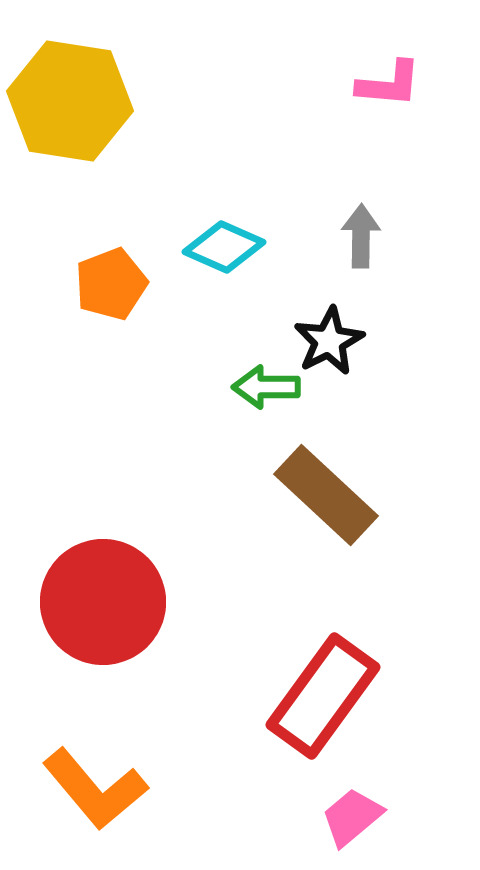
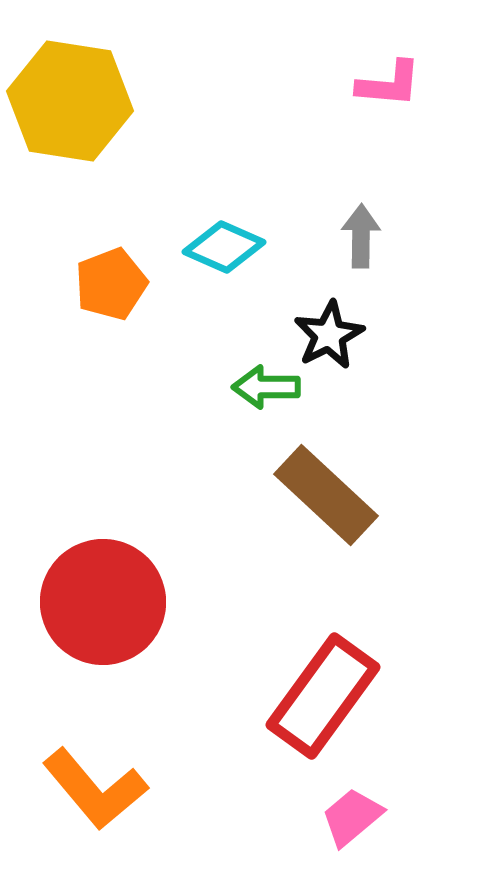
black star: moved 6 px up
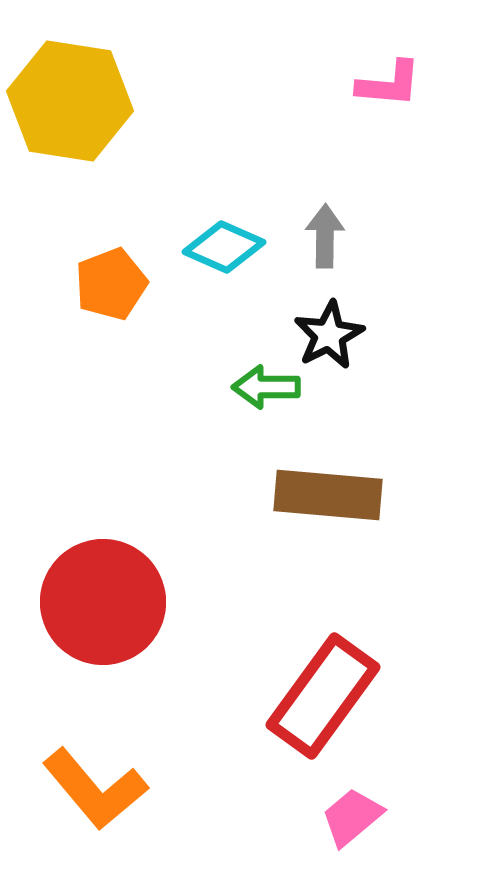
gray arrow: moved 36 px left
brown rectangle: moved 2 px right; rotated 38 degrees counterclockwise
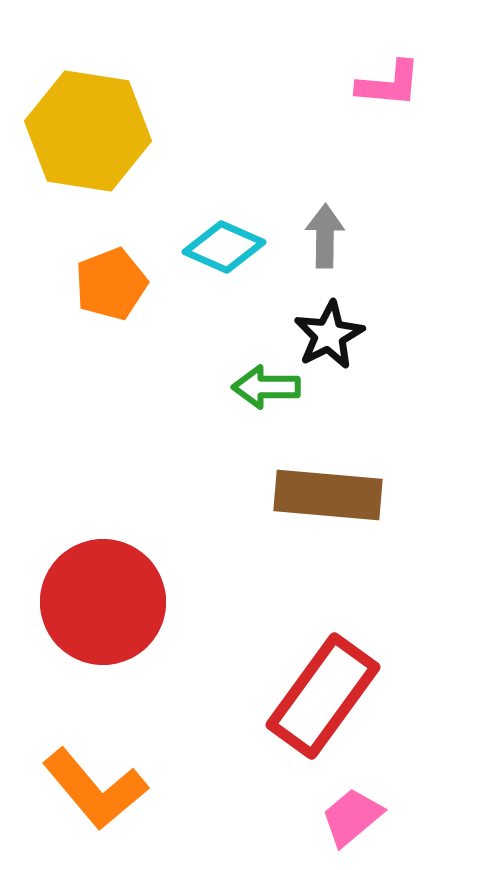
yellow hexagon: moved 18 px right, 30 px down
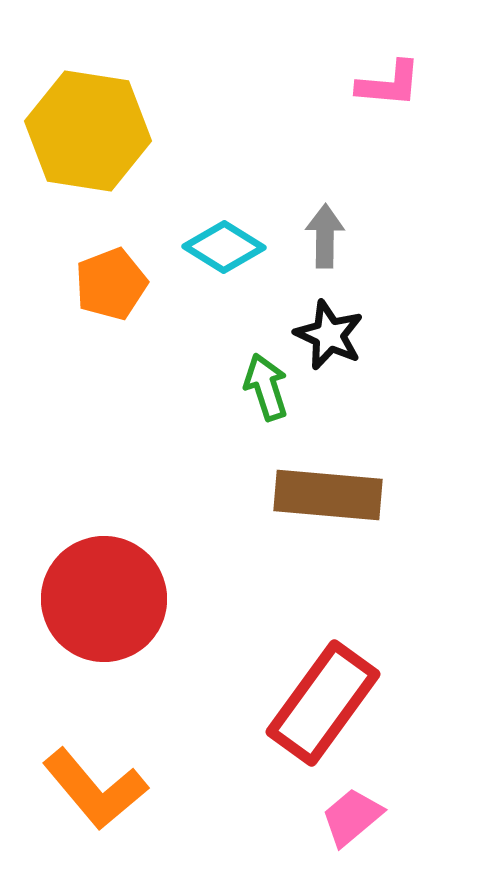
cyan diamond: rotated 8 degrees clockwise
black star: rotated 20 degrees counterclockwise
green arrow: rotated 72 degrees clockwise
red circle: moved 1 px right, 3 px up
red rectangle: moved 7 px down
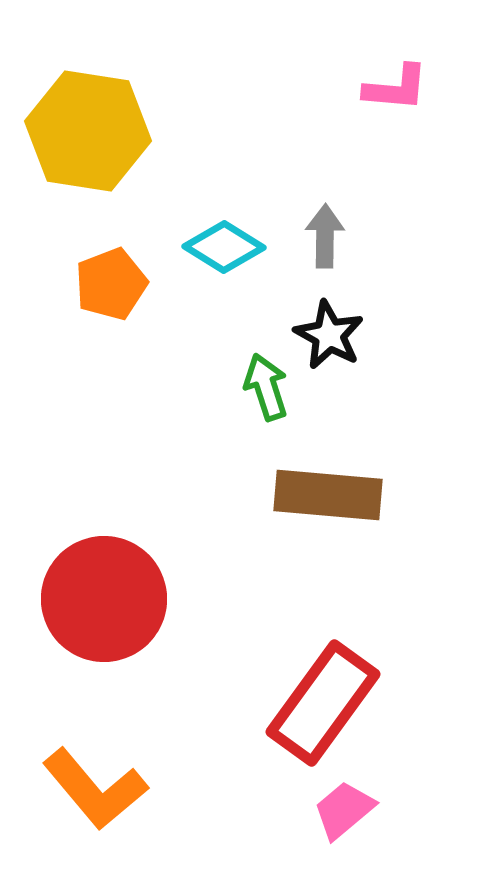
pink L-shape: moved 7 px right, 4 px down
black star: rotated 4 degrees clockwise
pink trapezoid: moved 8 px left, 7 px up
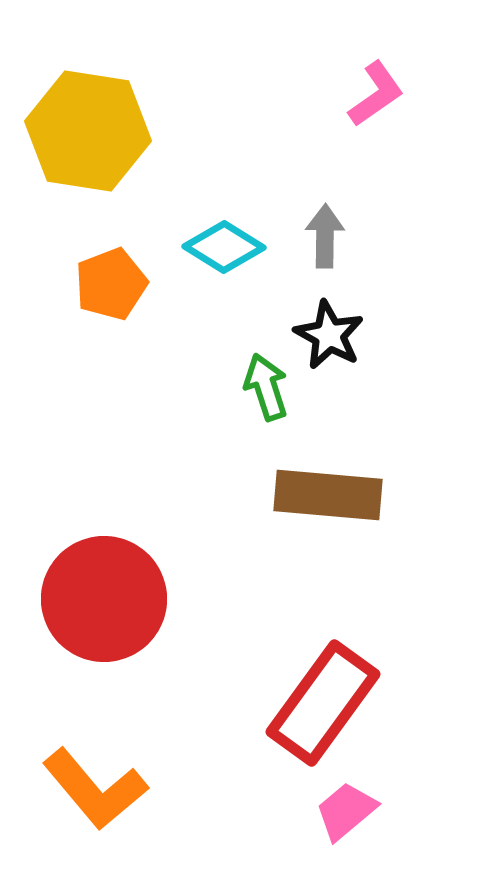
pink L-shape: moved 20 px left, 6 px down; rotated 40 degrees counterclockwise
pink trapezoid: moved 2 px right, 1 px down
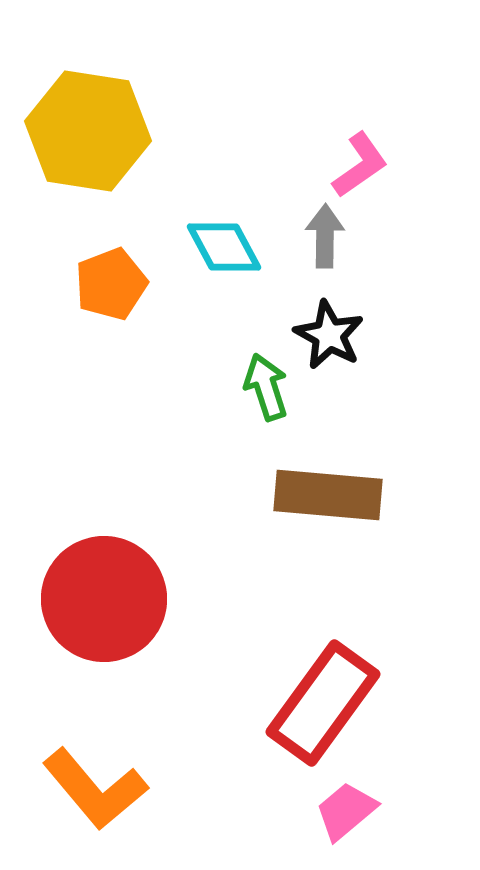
pink L-shape: moved 16 px left, 71 px down
cyan diamond: rotated 30 degrees clockwise
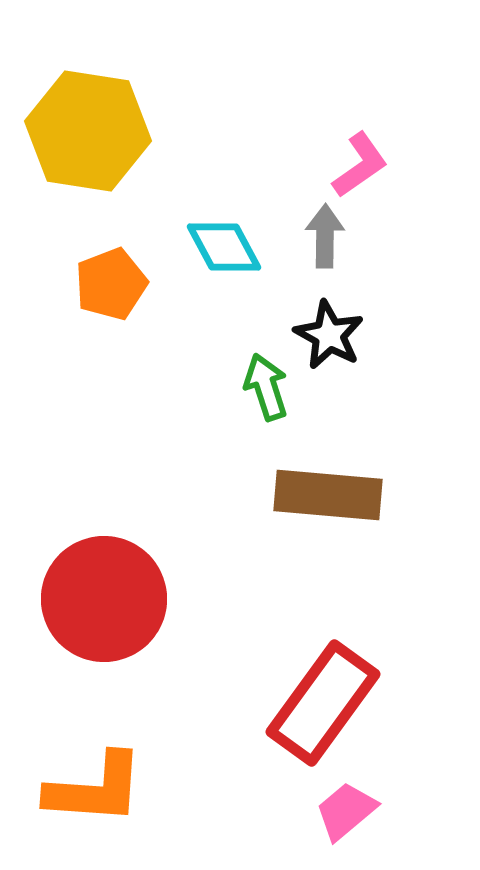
orange L-shape: rotated 46 degrees counterclockwise
